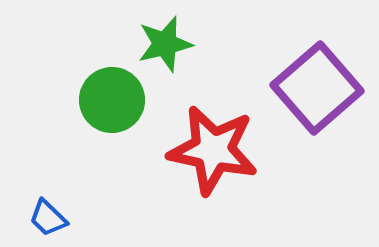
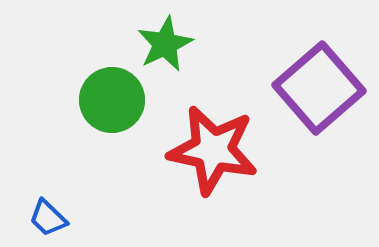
green star: rotated 12 degrees counterclockwise
purple square: moved 2 px right
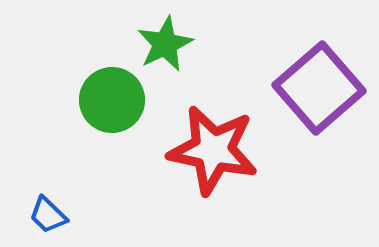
blue trapezoid: moved 3 px up
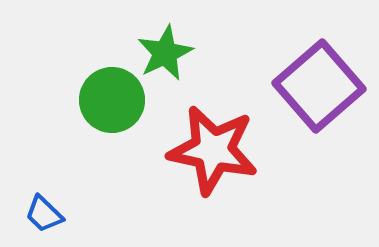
green star: moved 9 px down
purple square: moved 2 px up
blue trapezoid: moved 4 px left, 1 px up
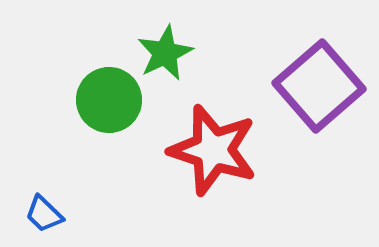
green circle: moved 3 px left
red star: rotated 6 degrees clockwise
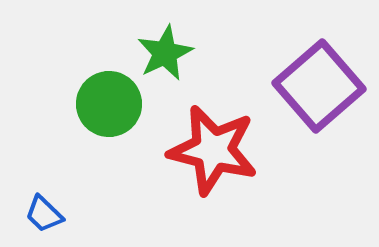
green circle: moved 4 px down
red star: rotated 4 degrees counterclockwise
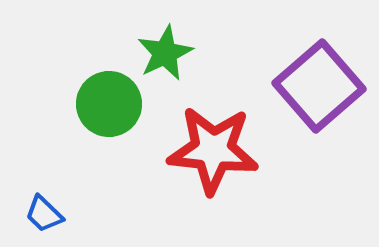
red star: rotated 8 degrees counterclockwise
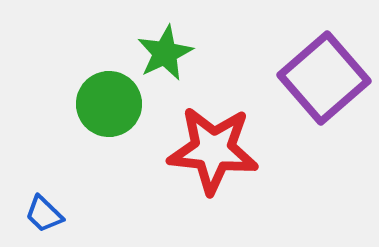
purple square: moved 5 px right, 8 px up
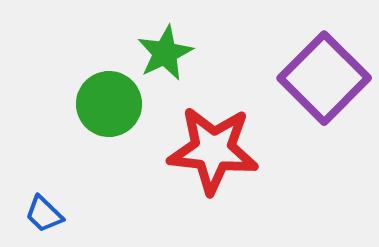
purple square: rotated 4 degrees counterclockwise
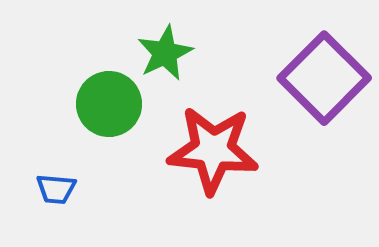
blue trapezoid: moved 12 px right, 25 px up; rotated 39 degrees counterclockwise
